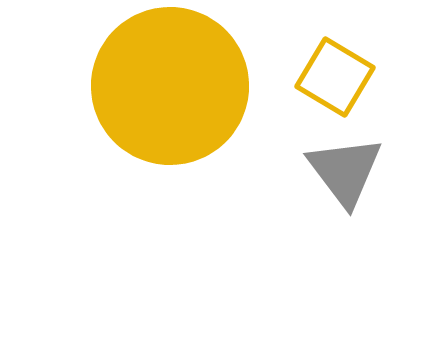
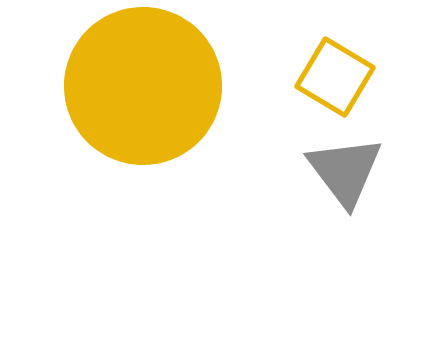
yellow circle: moved 27 px left
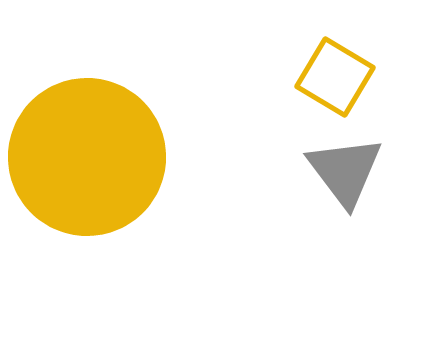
yellow circle: moved 56 px left, 71 px down
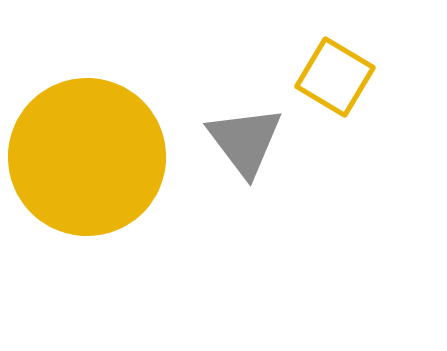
gray triangle: moved 100 px left, 30 px up
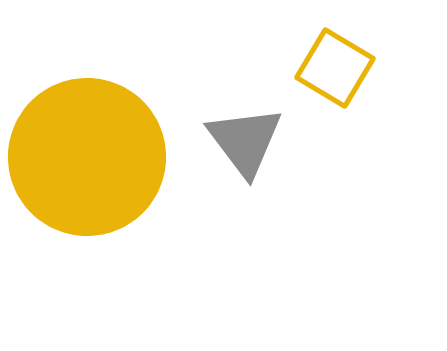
yellow square: moved 9 px up
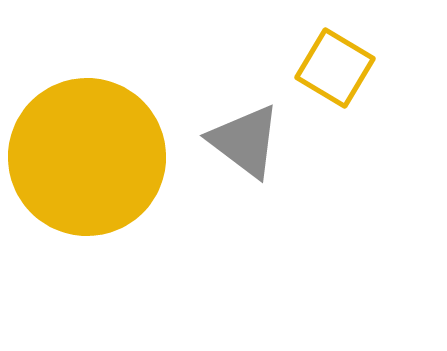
gray triangle: rotated 16 degrees counterclockwise
